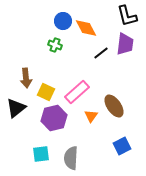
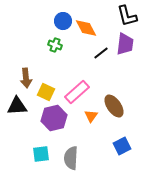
black triangle: moved 1 px right, 2 px up; rotated 35 degrees clockwise
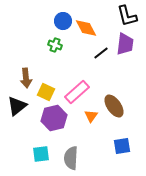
black triangle: rotated 35 degrees counterclockwise
blue square: rotated 18 degrees clockwise
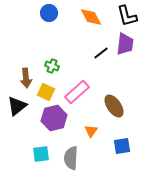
blue circle: moved 14 px left, 8 px up
orange diamond: moved 5 px right, 11 px up
green cross: moved 3 px left, 21 px down
orange triangle: moved 15 px down
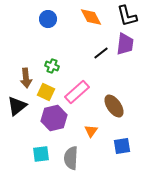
blue circle: moved 1 px left, 6 px down
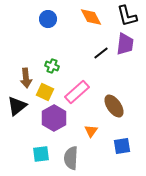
yellow square: moved 1 px left
purple hexagon: rotated 15 degrees counterclockwise
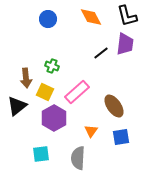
blue square: moved 1 px left, 9 px up
gray semicircle: moved 7 px right
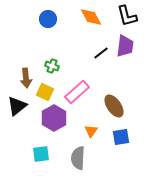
purple trapezoid: moved 2 px down
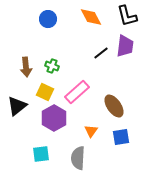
brown arrow: moved 11 px up
